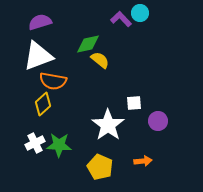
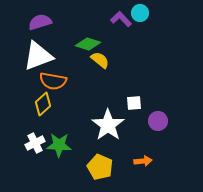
green diamond: rotated 30 degrees clockwise
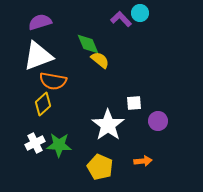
green diamond: rotated 50 degrees clockwise
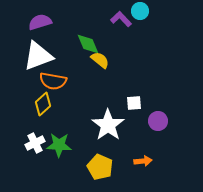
cyan circle: moved 2 px up
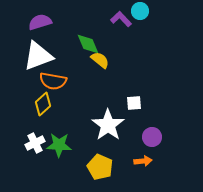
purple circle: moved 6 px left, 16 px down
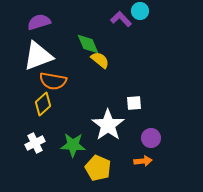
purple semicircle: moved 1 px left
purple circle: moved 1 px left, 1 px down
green star: moved 14 px right
yellow pentagon: moved 2 px left, 1 px down
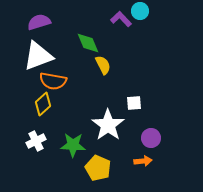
green diamond: moved 1 px up
yellow semicircle: moved 3 px right, 5 px down; rotated 24 degrees clockwise
white cross: moved 1 px right, 2 px up
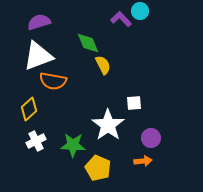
yellow diamond: moved 14 px left, 5 px down
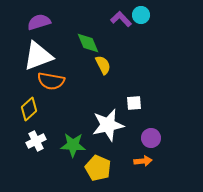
cyan circle: moved 1 px right, 4 px down
orange semicircle: moved 2 px left
white star: rotated 24 degrees clockwise
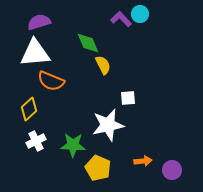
cyan circle: moved 1 px left, 1 px up
white triangle: moved 3 px left, 3 px up; rotated 16 degrees clockwise
orange semicircle: rotated 12 degrees clockwise
white square: moved 6 px left, 5 px up
purple circle: moved 21 px right, 32 px down
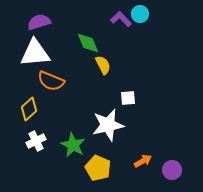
green star: rotated 25 degrees clockwise
orange arrow: rotated 24 degrees counterclockwise
